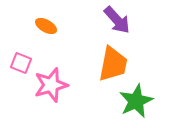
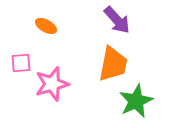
pink square: rotated 25 degrees counterclockwise
pink star: moved 1 px right, 1 px up
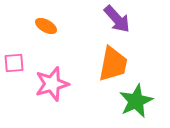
purple arrow: moved 1 px up
pink square: moved 7 px left
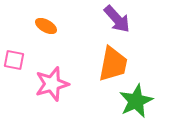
pink square: moved 3 px up; rotated 15 degrees clockwise
